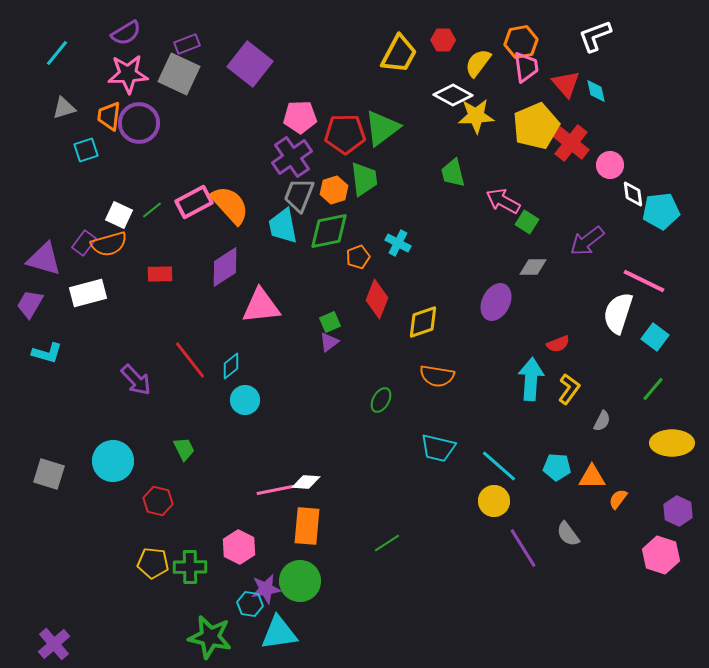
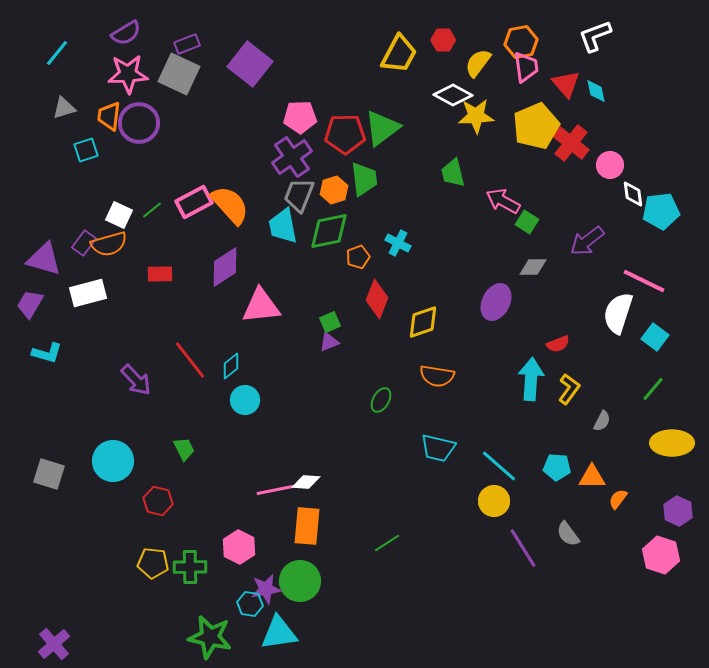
purple triangle at (329, 342): rotated 15 degrees clockwise
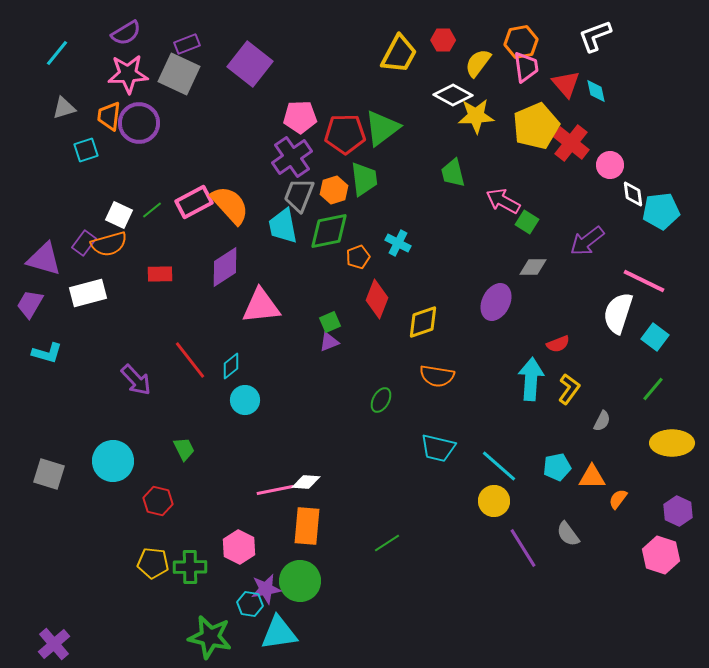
cyan pentagon at (557, 467): rotated 16 degrees counterclockwise
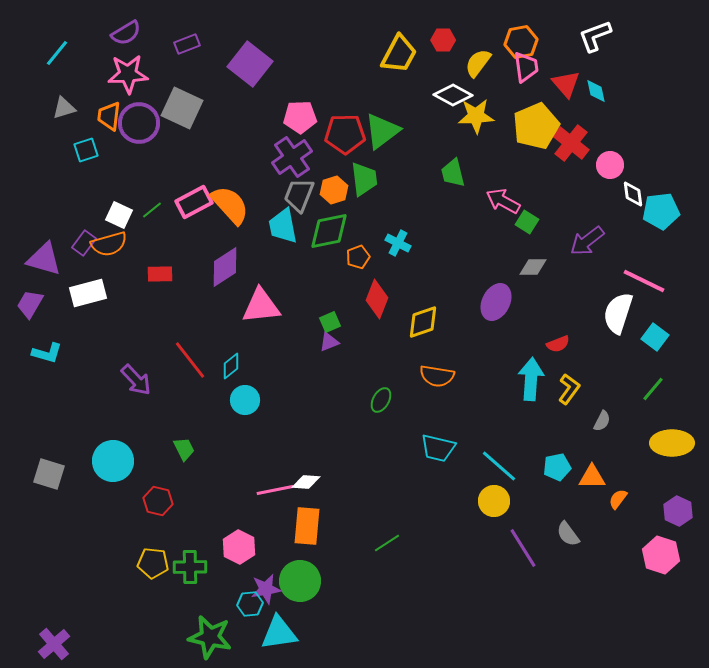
gray square at (179, 74): moved 3 px right, 34 px down
green triangle at (382, 128): moved 3 px down
cyan hexagon at (250, 604): rotated 15 degrees counterclockwise
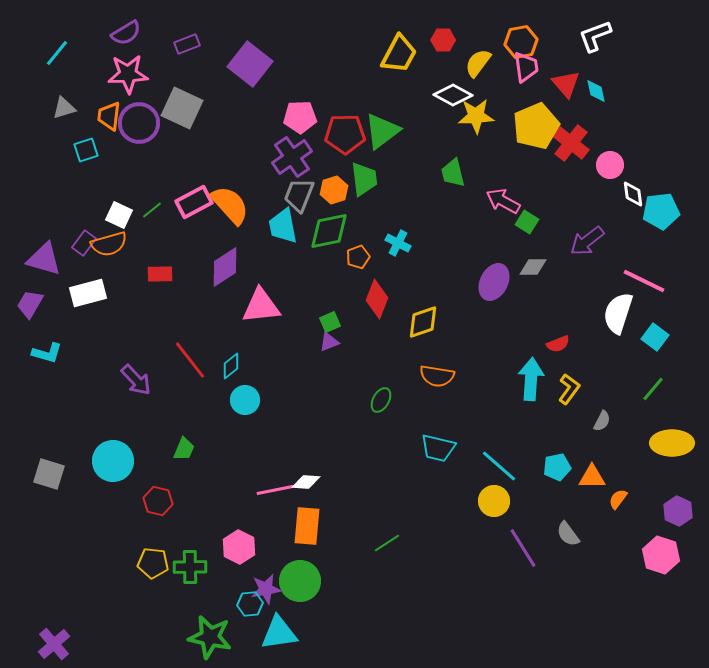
purple ellipse at (496, 302): moved 2 px left, 20 px up
green trapezoid at (184, 449): rotated 50 degrees clockwise
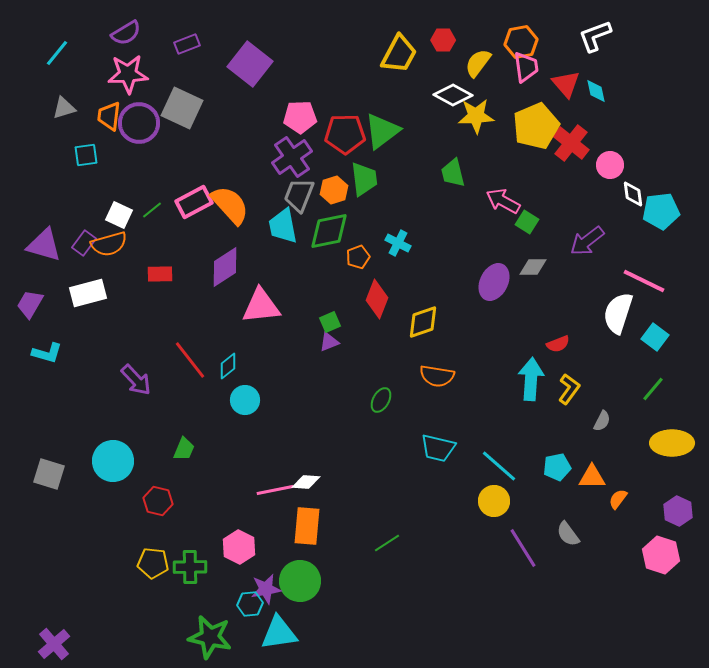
cyan square at (86, 150): moved 5 px down; rotated 10 degrees clockwise
purple triangle at (44, 259): moved 14 px up
cyan diamond at (231, 366): moved 3 px left
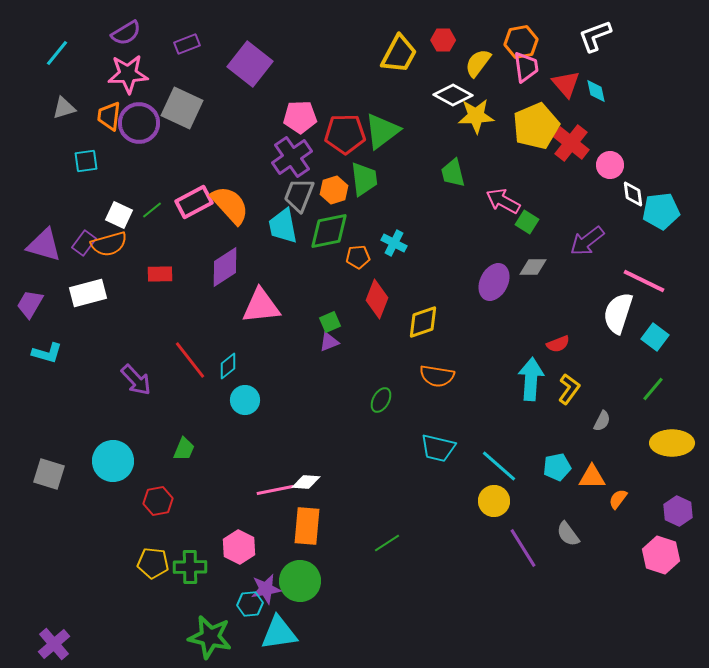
cyan square at (86, 155): moved 6 px down
cyan cross at (398, 243): moved 4 px left
orange pentagon at (358, 257): rotated 15 degrees clockwise
red hexagon at (158, 501): rotated 24 degrees counterclockwise
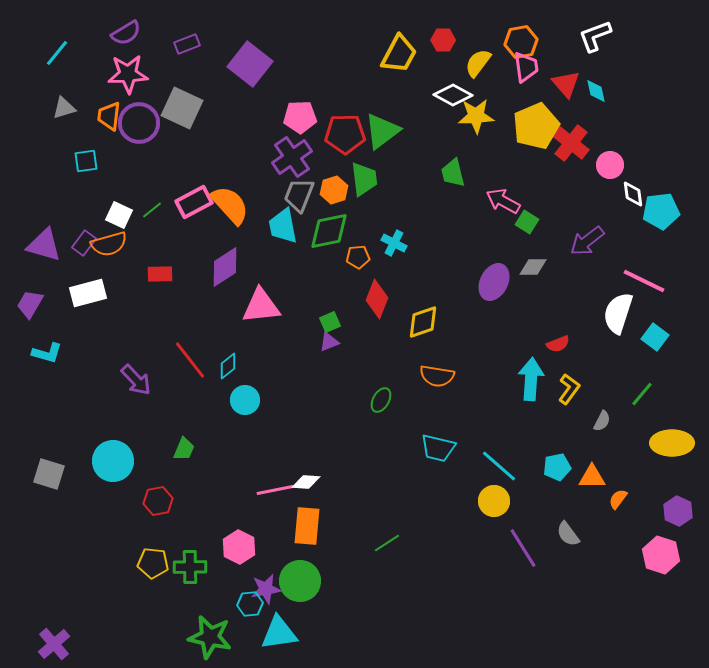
green line at (653, 389): moved 11 px left, 5 px down
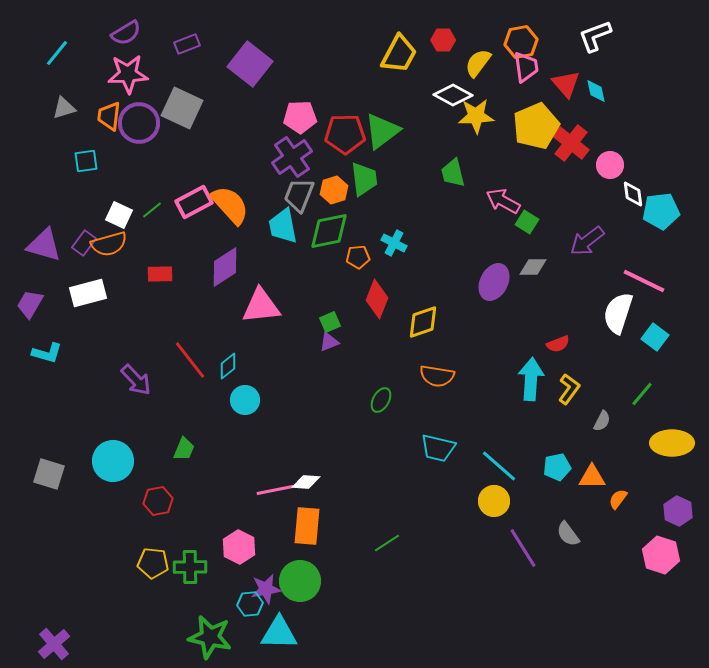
cyan triangle at (279, 633): rotated 9 degrees clockwise
